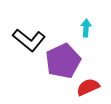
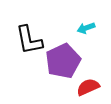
cyan arrow: rotated 114 degrees counterclockwise
black L-shape: rotated 40 degrees clockwise
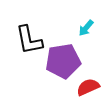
cyan arrow: rotated 30 degrees counterclockwise
purple pentagon: rotated 16 degrees clockwise
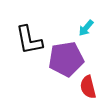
purple pentagon: moved 3 px right, 2 px up
red semicircle: rotated 80 degrees counterclockwise
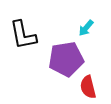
black L-shape: moved 6 px left, 5 px up
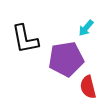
black L-shape: moved 2 px right, 4 px down
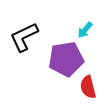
cyan arrow: moved 1 px left, 2 px down
black L-shape: moved 1 px left, 2 px up; rotated 76 degrees clockwise
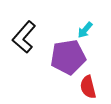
black L-shape: rotated 24 degrees counterclockwise
purple pentagon: moved 2 px right, 2 px up
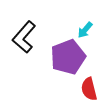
purple pentagon: rotated 12 degrees counterclockwise
red semicircle: moved 1 px right, 2 px down
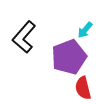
purple pentagon: moved 1 px right
red semicircle: moved 6 px left, 1 px up
